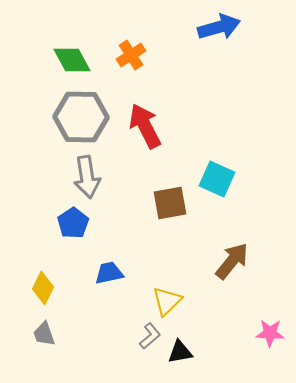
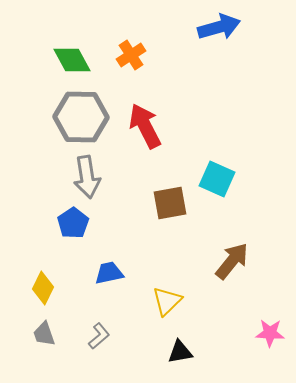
gray L-shape: moved 51 px left
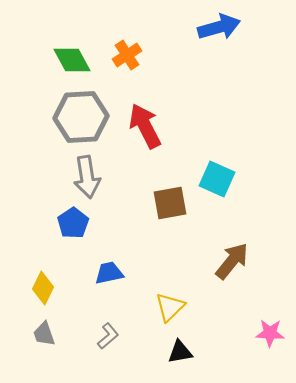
orange cross: moved 4 px left
gray hexagon: rotated 4 degrees counterclockwise
yellow triangle: moved 3 px right, 6 px down
gray L-shape: moved 9 px right
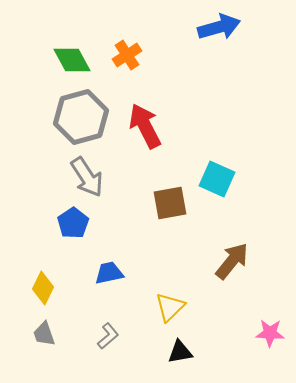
gray hexagon: rotated 12 degrees counterclockwise
gray arrow: rotated 24 degrees counterclockwise
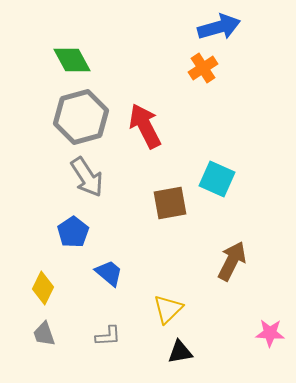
orange cross: moved 76 px right, 13 px down
blue pentagon: moved 9 px down
brown arrow: rotated 12 degrees counterclockwise
blue trapezoid: rotated 52 degrees clockwise
yellow triangle: moved 2 px left, 2 px down
gray L-shape: rotated 36 degrees clockwise
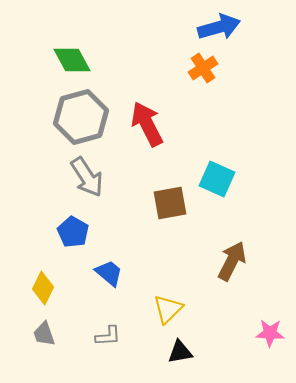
red arrow: moved 2 px right, 2 px up
blue pentagon: rotated 8 degrees counterclockwise
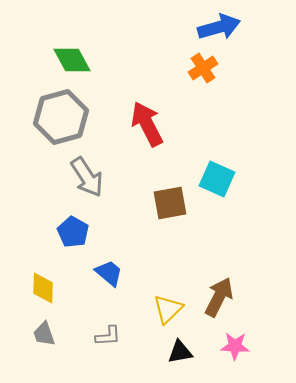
gray hexagon: moved 20 px left
brown arrow: moved 13 px left, 36 px down
yellow diamond: rotated 24 degrees counterclockwise
pink star: moved 35 px left, 13 px down
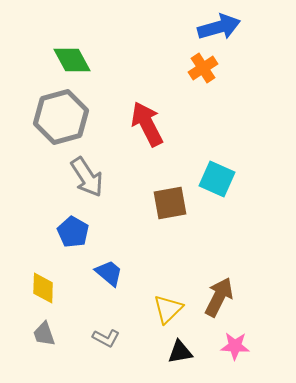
gray L-shape: moved 2 px left, 2 px down; rotated 32 degrees clockwise
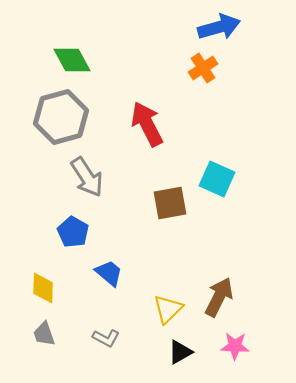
black triangle: rotated 20 degrees counterclockwise
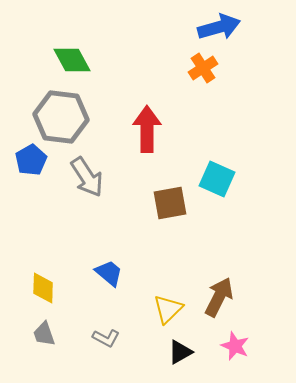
gray hexagon: rotated 22 degrees clockwise
red arrow: moved 5 px down; rotated 27 degrees clockwise
blue pentagon: moved 42 px left, 72 px up; rotated 12 degrees clockwise
pink star: rotated 20 degrees clockwise
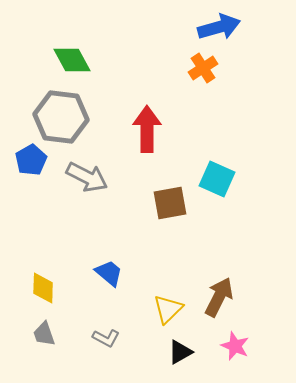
gray arrow: rotated 30 degrees counterclockwise
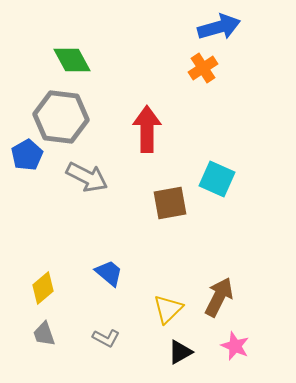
blue pentagon: moved 4 px left, 5 px up
yellow diamond: rotated 48 degrees clockwise
